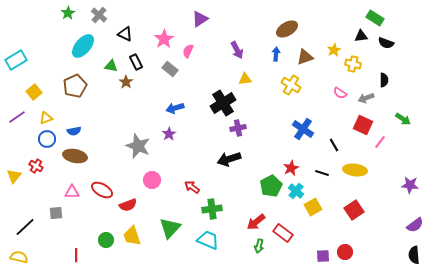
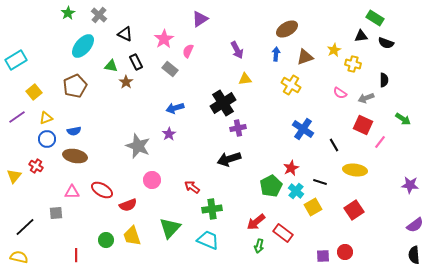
black line at (322, 173): moved 2 px left, 9 px down
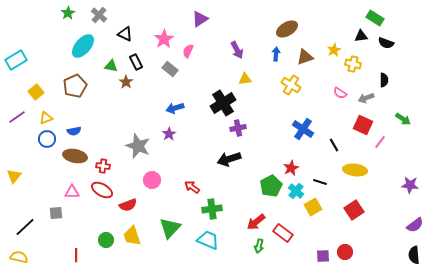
yellow square at (34, 92): moved 2 px right
red cross at (36, 166): moved 67 px right; rotated 24 degrees counterclockwise
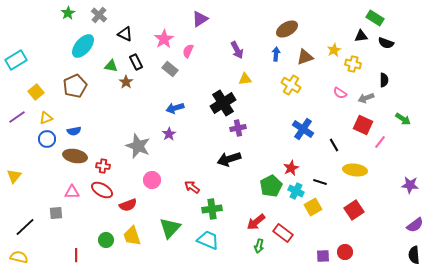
cyan cross at (296, 191): rotated 14 degrees counterclockwise
